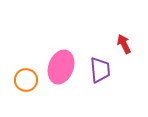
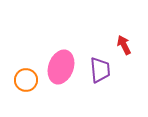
red arrow: moved 1 px down
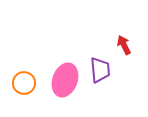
pink ellipse: moved 4 px right, 13 px down
orange circle: moved 2 px left, 3 px down
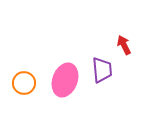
purple trapezoid: moved 2 px right
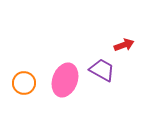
red arrow: rotated 96 degrees clockwise
purple trapezoid: rotated 56 degrees counterclockwise
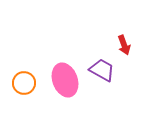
red arrow: rotated 90 degrees clockwise
pink ellipse: rotated 40 degrees counterclockwise
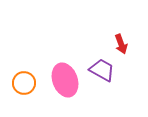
red arrow: moved 3 px left, 1 px up
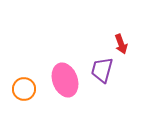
purple trapezoid: rotated 104 degrees counterclockwise
orange circle: moved 6 px down
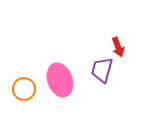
red arrow: moved 3 px left, 3 px down
pink ellipse: moved 5 px left
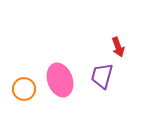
purple trapezoid: moved 6 px down
